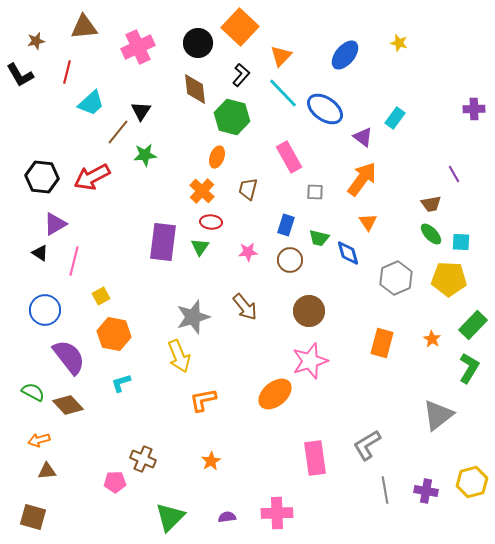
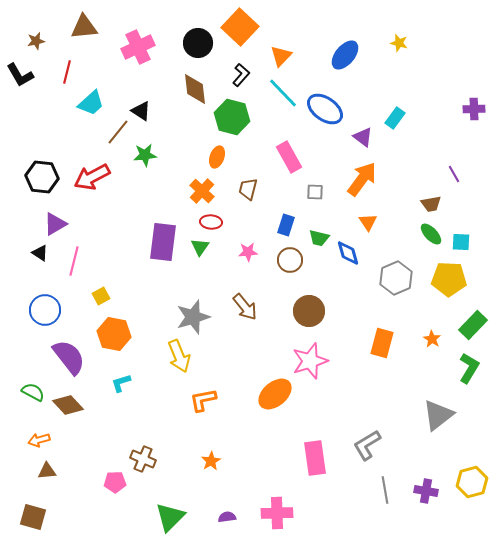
black triangle at (141, 111): rotated 30 degrees counterclockwise
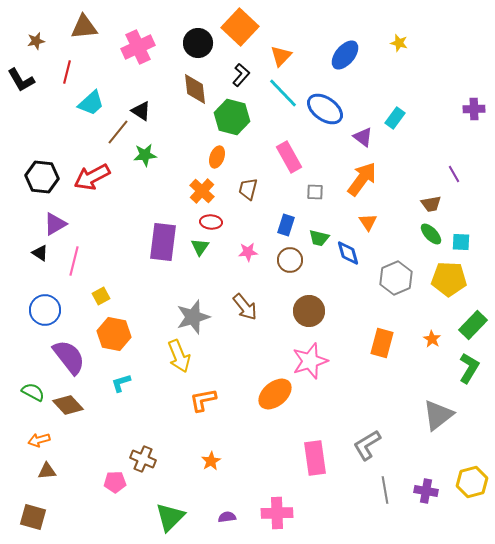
black L-shape at (20, 75): moved 1 px right, 5 px down
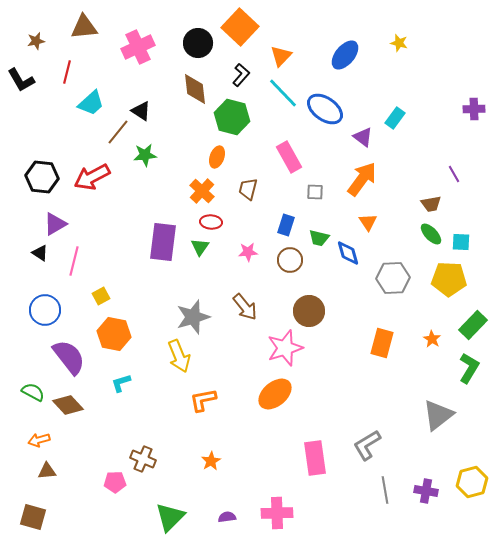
gray hexagon at (396, 278): moved 3 px left; rotated 20 degrees clockwise
pink star at (310, 361): moved 25 px left, 13 px up
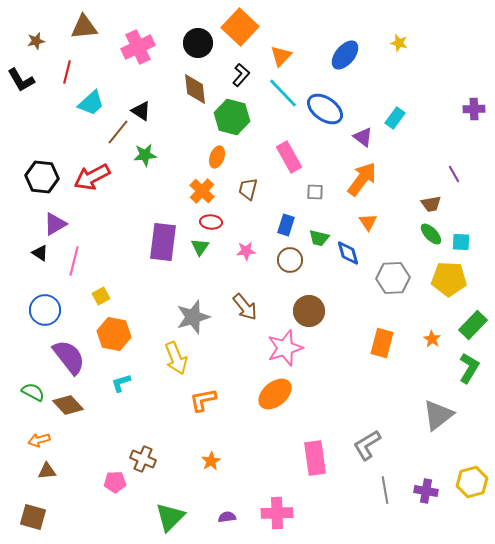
pink star at (248, 252): moved 2 px left, 1 px up
yellow arrow at (179, 356): moved 3 px left, 2 px down
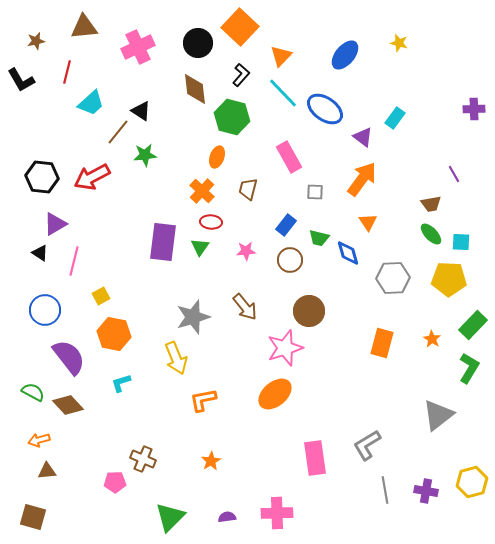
blue rectangle at (286, 225): rotated 20 degrees clockwise
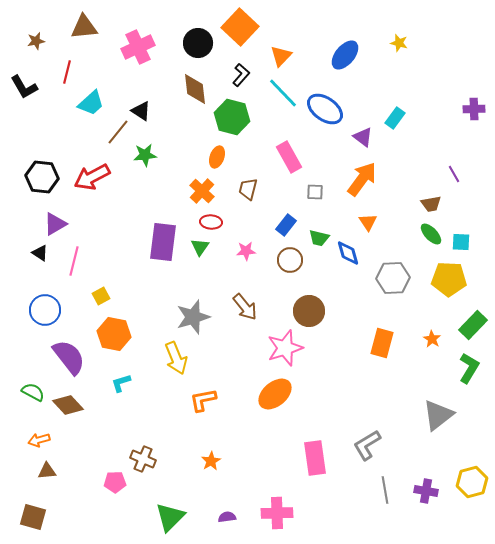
black L-shape at (21, 80): moved 3 px right, 7 px down
